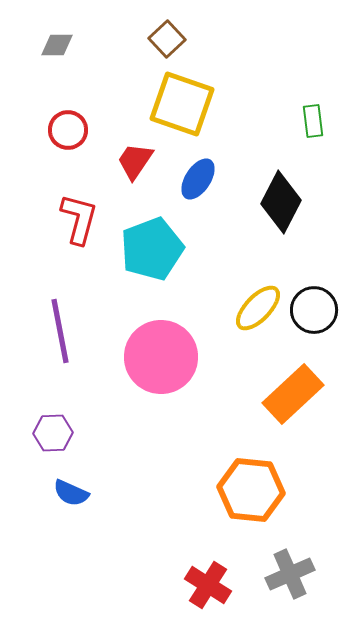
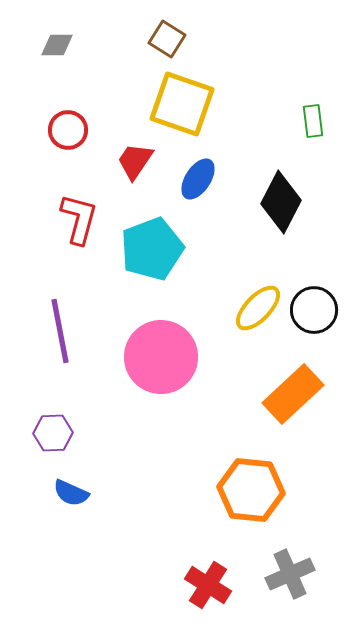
brown square: rotated 15 degrees counterclockwise
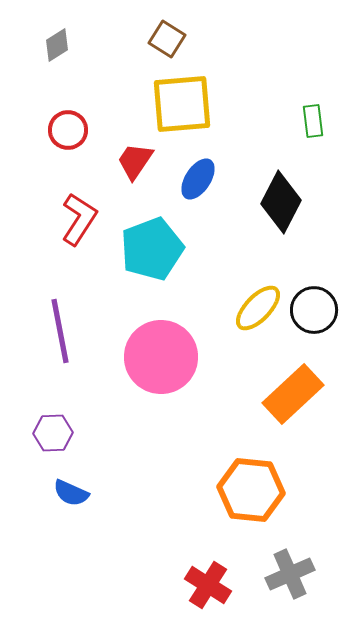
gray diamond: rotated 32 degrees counterclockwise
yellow square: rotated 24 degrees counterclockwise
red L-shape: rotated 18 degrees clockwise
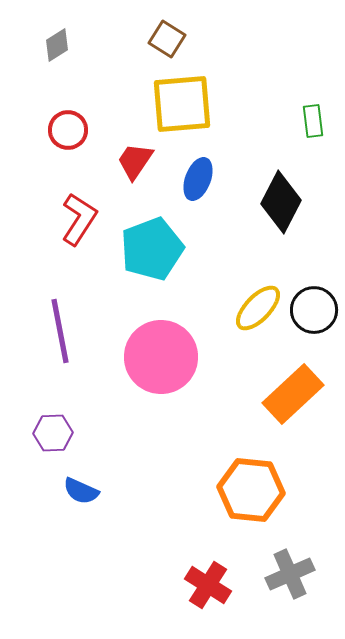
blue ellipse: rotated 12 degrees counterclockwise
blue semicircle: moved 10 px right, 2 px up
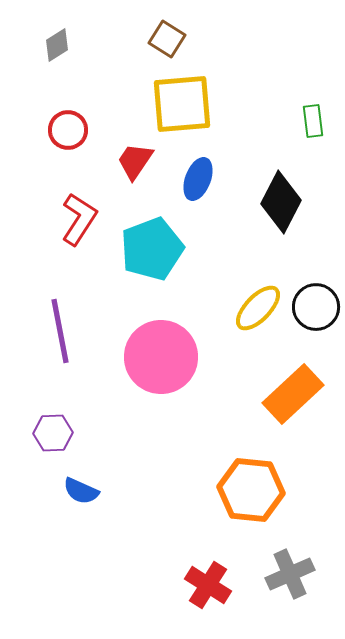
black circle: moved 2 px right, 3 px up
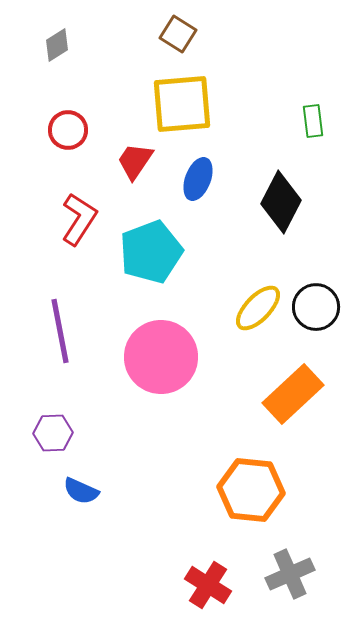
brown square: moved 11 px right, 5 px up
cyan pentagon: moved 1 px left, 3 px down
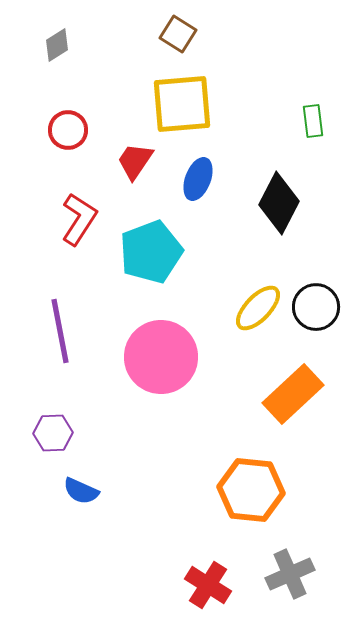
black diamond: moved 2 px left, 1 px down
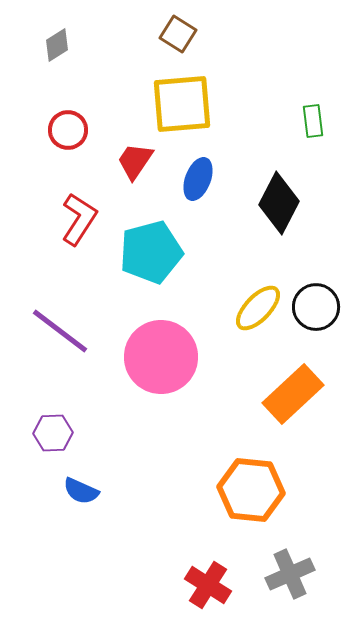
cyan pentagon: rotated 6 degrees clockwise
purple line: rotated 42 degrees counterclockwise
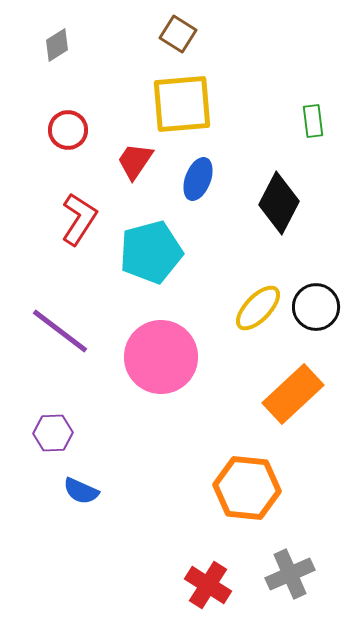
orange hexagon: moved 4 px left, 2 px up
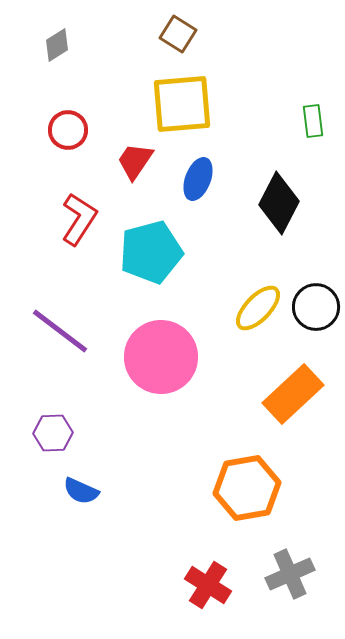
orange hexagon: rotated 16 degrees counterclockwise
